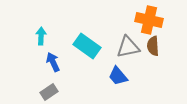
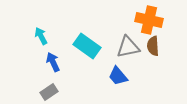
cyan arrow: rotated 30 degrees counterclockwise
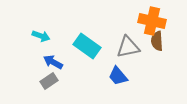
orange cross: moved 3 px right, 1 px down
cyan arrow: rotated 138 degrees clockwise
brown semicircle: moved 4 px right, 5 px up
blue arrow: rotated 36 degrees counterclockwise
gray rectangle: moved 11 px up
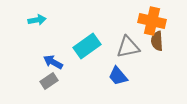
cyan arrow: moved 4 px left, 16 px up; rotated 30 degrees counterclockwise
cyan rectangle: rotated 72 degrees counterclockwise
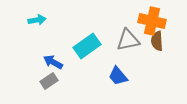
gray triangle: moved 7 px up
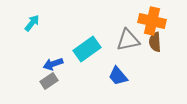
cyan arrow: moved 5 px left, 3 px down; rotated 42 degrees counterclockwise
brown semicircle: moved 2 px left, 1 px down
cyan rectangle: moved 3 px down
blue arrow: moved 2 px down; rotated 48 degrees counterclockwise
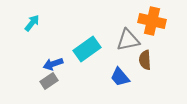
brown semicircle: moved 10 px left, 18 px down
blue trapezoid: moved 2 px right, 1 px down
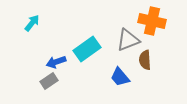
gray triangle: rotated 10 degrees counterclockwise
blue arrow: moved 3 px right, 2 px up
